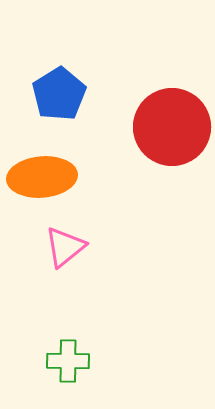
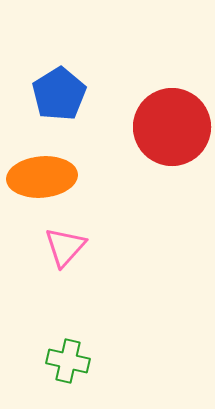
pink triangle: rotated 9 degrees counterclockwise
green cross: rotated 12 degrees clockwise
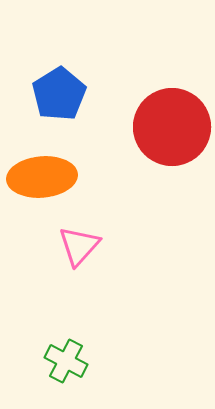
pink triangle: moved 14 px right, 1 px up
green cross: moved 2 px left; rotated 15 degrees clockwise
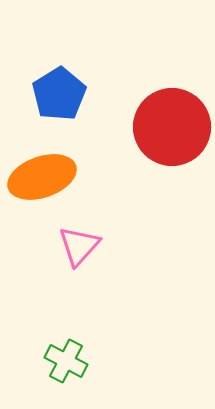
orange ellipse: rotated 14 degrees counterclockwise
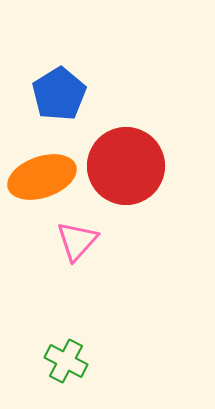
red circle: moved 46 px left, 39 px down
pink triangle: moved 2 px left, 5 px up
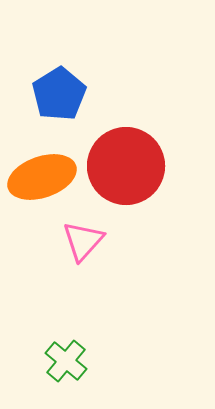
pink triangle: moved 6 px right
green cross: rotated 12 degrees clockwise
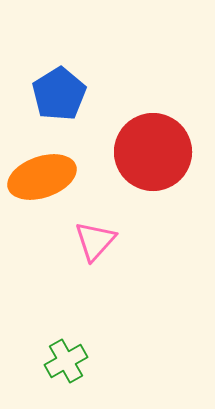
red circle: moved 27 px right, 14 px up
pink triangle: moved 12 px right
green cross: rotated 21 degrees clockwise
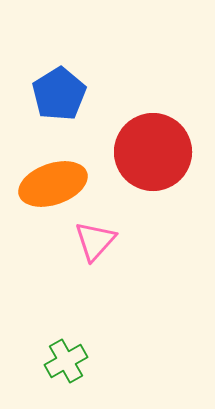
orange ellipse: moved 11 px right, 7 px down
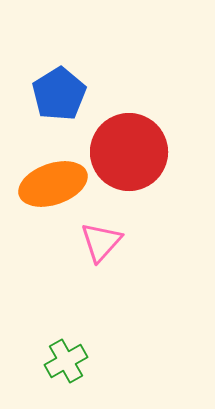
red circle: moved 24 px left
pink triangle: moved 6 px right, 1 px down
